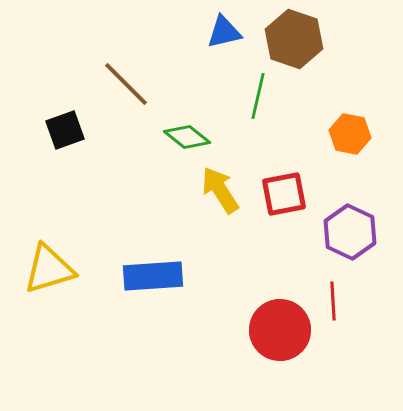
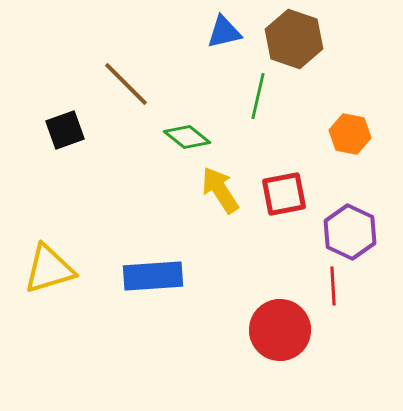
red line: moved 15 px up
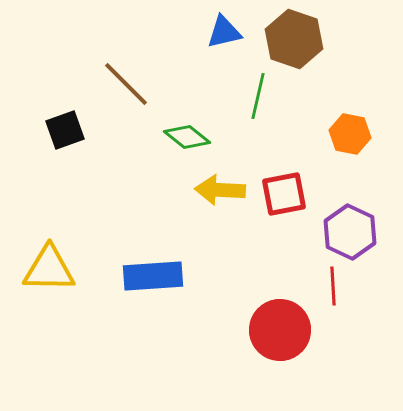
yellow arrow: rotated 54 degrees counterclockwise
yellow triangle: rotated 18 degrees clockwise
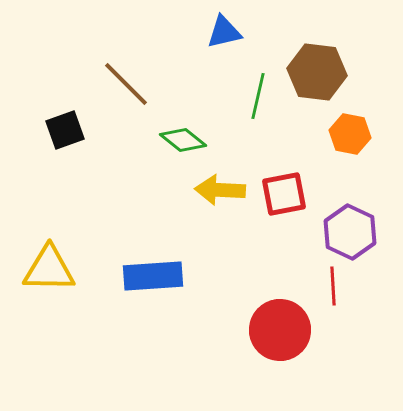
brown hexagon: moved 23 px right, 33 px down; rotated 12 degrees counterclockwise
green diamond: moved 4 px left, 3 px down
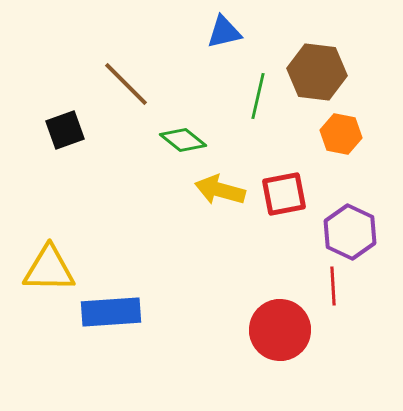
orange hexagon: moved 9 px left
yellow arrow: rotated 12 degrees clockwise
blue rectangle: moved 42 px left, 36 px down
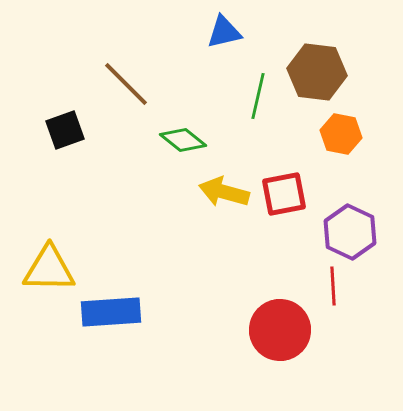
yellow arrow: moved 4 px right, 2 px down
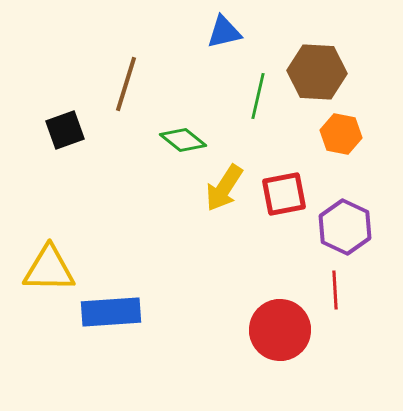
brown hexagon: rotated 4 degrees counterclockwise
brown line: rotated 62 degrees clockwise
yellow arrow: moved 4 px up; rotated 72 degrees counterclockwise
purple hexagon: moved 5 px left, 5 px up
red line: moved 2 px right, 4 px down
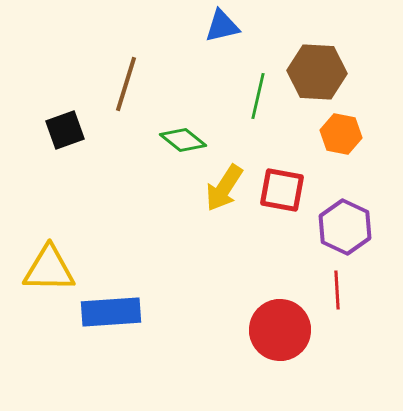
blue triangle: moved 2 px left, 6 px up
red square: moved 2 px left, 4 px up; rotated 21 degrees clockwise
red line: moved 2 px right
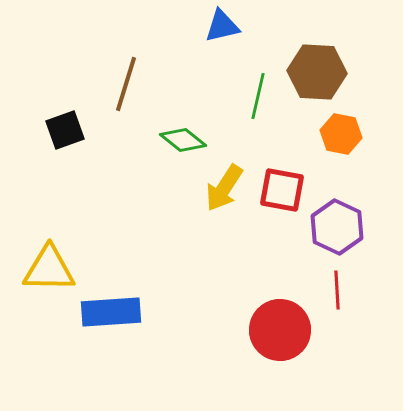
purple hexagon: moved 8 px left
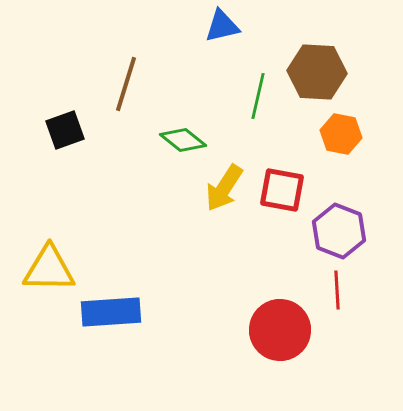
purple hexagon: moved 2 px right, 4 px down; rotated 4 degrees counterclockwise
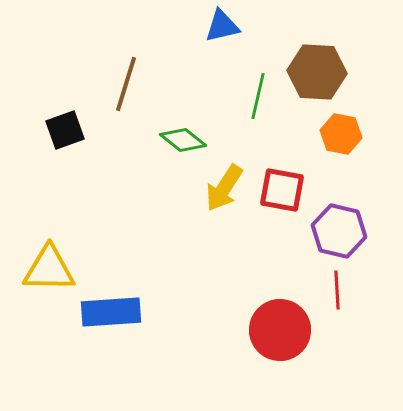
purple hexagon: rotated 8 degrees counterclockwise
